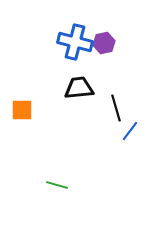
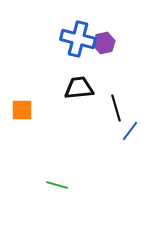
blue cross: moved 3 px right, 3 px up
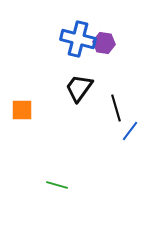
purple hexagon: rotated 20 degrees clockwise
black trapezoid: rotated 48 degrees counterclockwise
